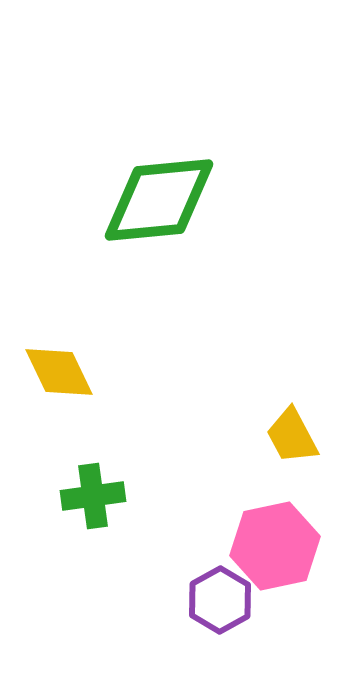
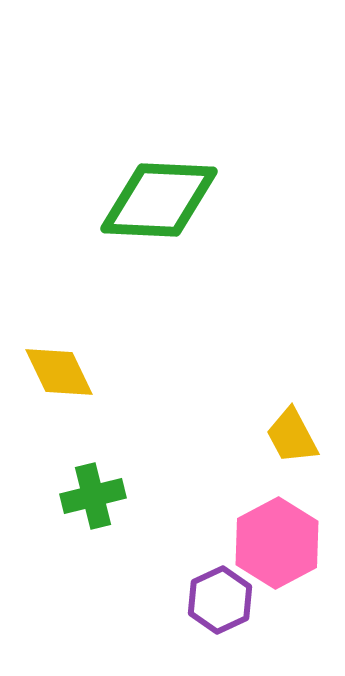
green diamond: rotated 8 degrees clockwise
green cross: rotated 6 degrees counterclockwise
pink hexagon: moved 2 px right, 3 px up; rotated 16 degrees counterclockwise
purple hexagon: rotated 4 degrees clockwise
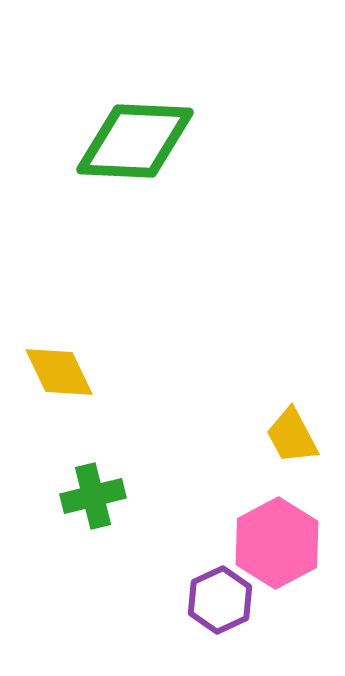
green diamond: moved 24 px left, 59 px up
